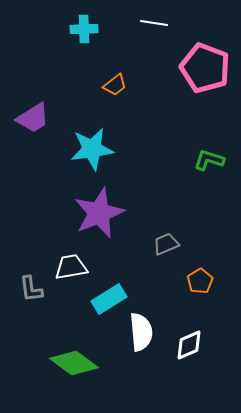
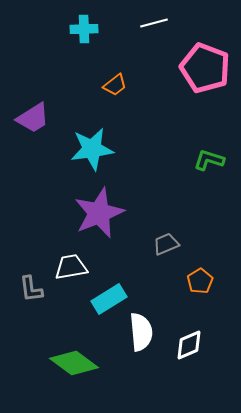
white line: rotated 24 degrees counterclockwise
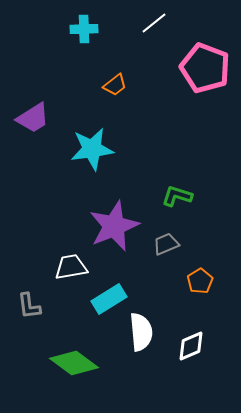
white line: rotated 24 degrees counterclockwise
green L-shape: moved 32 px left, 36 px down
purple star: moved 15 px right, 13 px down
gray L-shape: moved 2 px left, 17 px down
white diamond: moved 2 px right, 1 px down
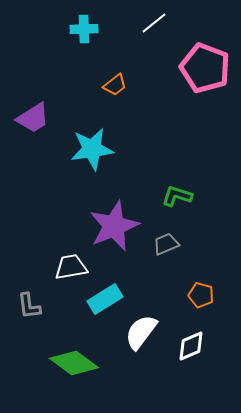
orange pentagon: moved 1 px right, 14 px down; rotated 25 degrees counterclockwise
cyan rectangle: moved 4 px left
white semicircle: rotated 138 degrees counterclockwise
